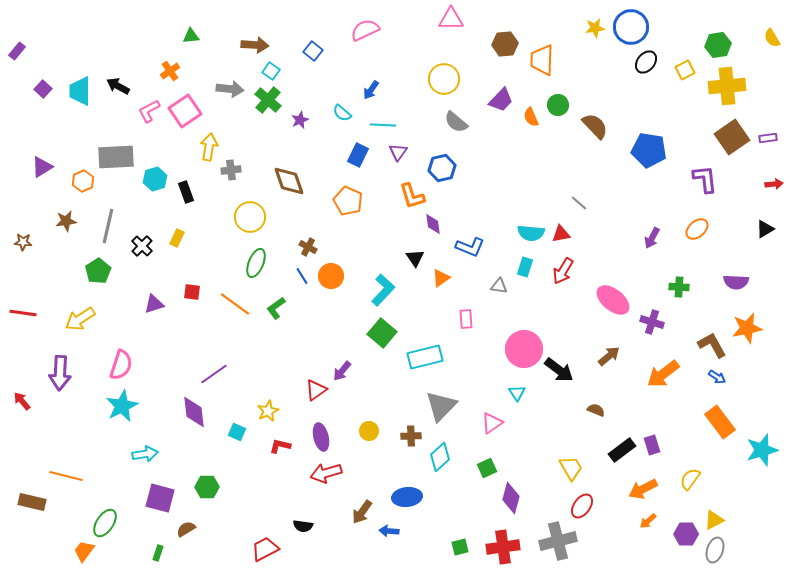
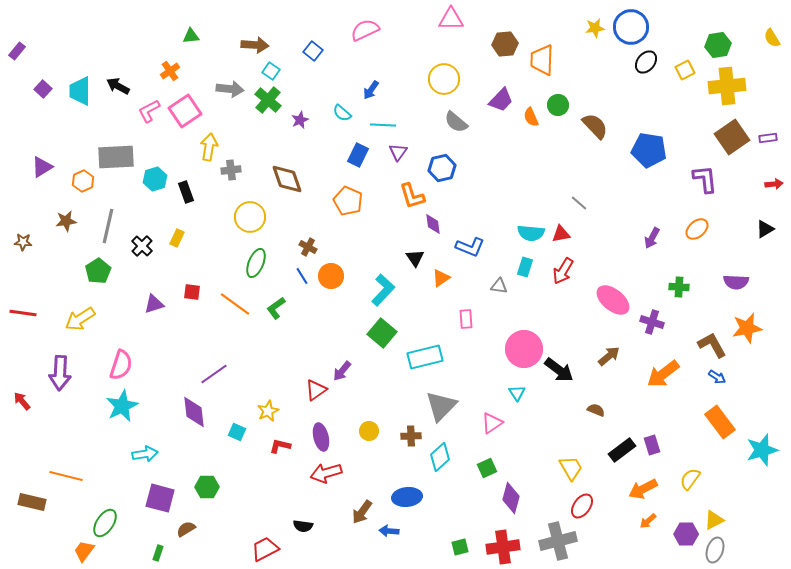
brown diamond at (289, 181): moved 2 px left, 2 px up
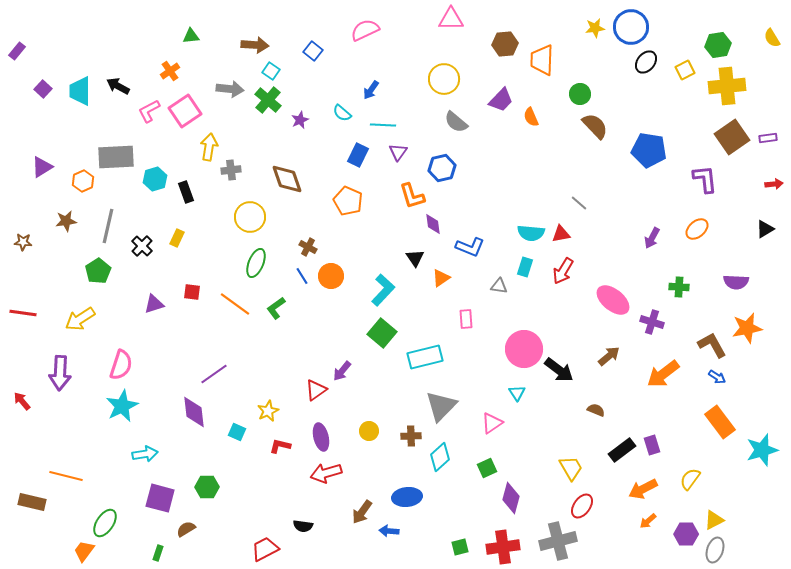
green circle at (558, 105): moved 22 px right, 11 px up
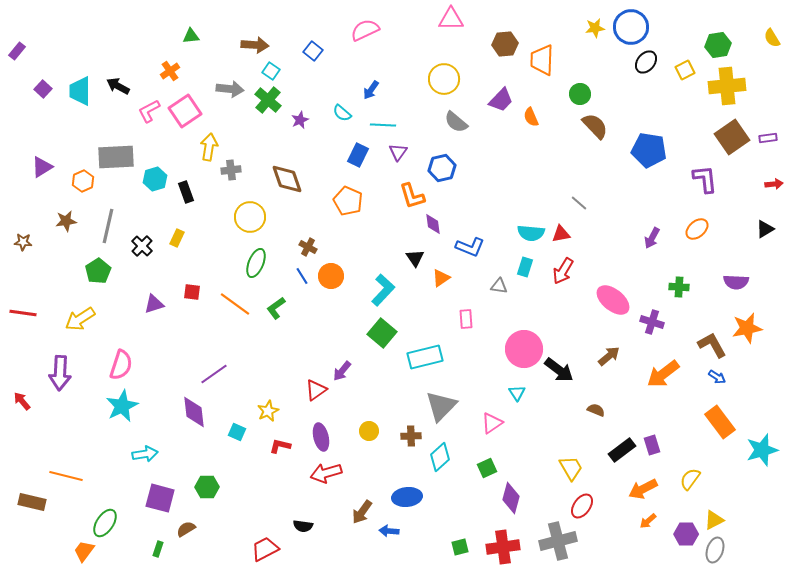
green rectangle at (158, 553): moved 4 px up
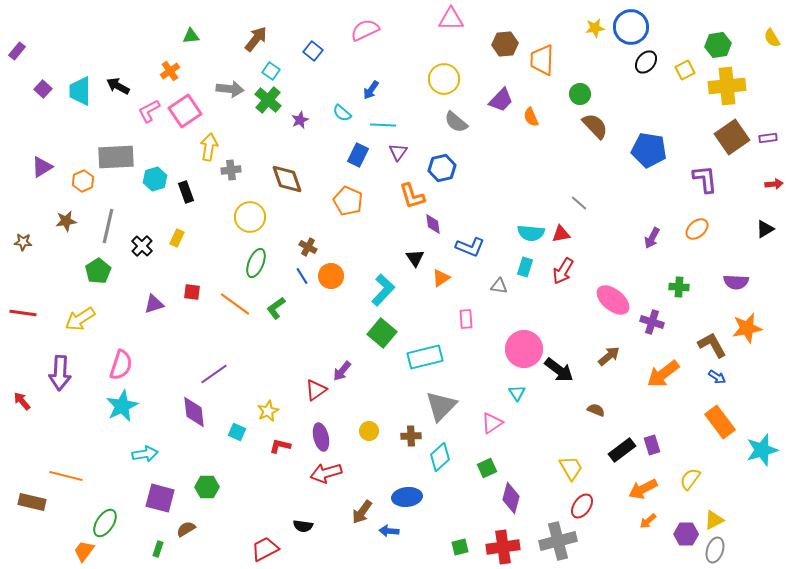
brown arrow at (255, 45): moved 1 px right, 6 px up; rotated 56 degrees counterclockwise
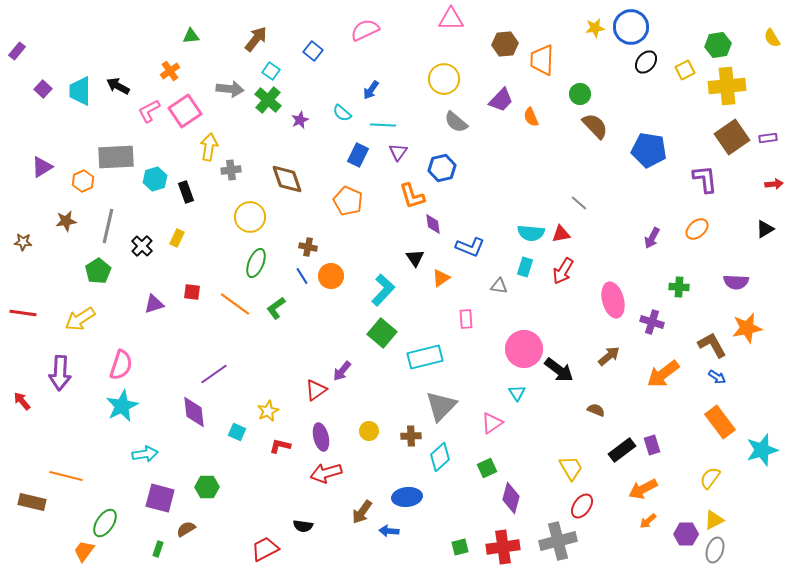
brown cross at (308, 247): rotated 18 degrees counterclockwise
pink ellipse at (613, 300): rotated 36 degrees clockwise
yellow semicircle at (690, 479): moved 20 px right, 1 px up
